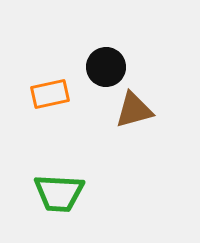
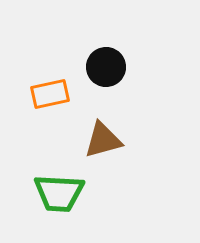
brown triangle: moved 31 px left, 30 px down
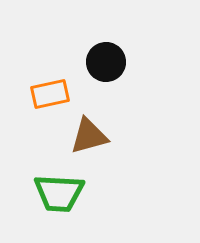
black circle: moved 5 px up
brown triangle: moved 14 px left, 4 px up
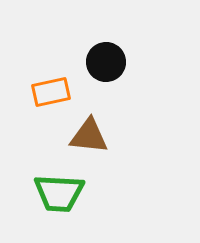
orange rectangle: moved 1 px right, 2 px up
brown triangle: rotated 21 degrees clockwise
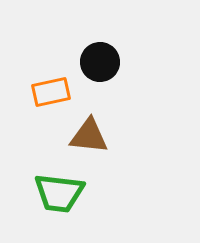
black circle: moved 6 px left
green trapezoid: rotated 4 degrees clockwise
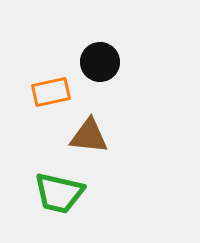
green trapezoid: rotated 6 degrees clockwise
